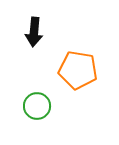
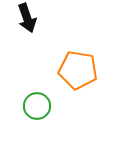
black arrow: moved 7 px left, 14 px up; rotated 24 degrees counterclockwise
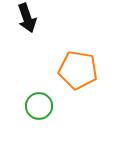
green circle: moved 2 px right
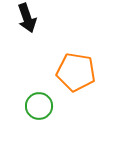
orange pentagon: moved 2 px left, 2 px down
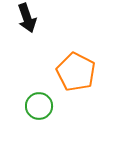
orange pentagon: rotated 18 degrees clockwise
